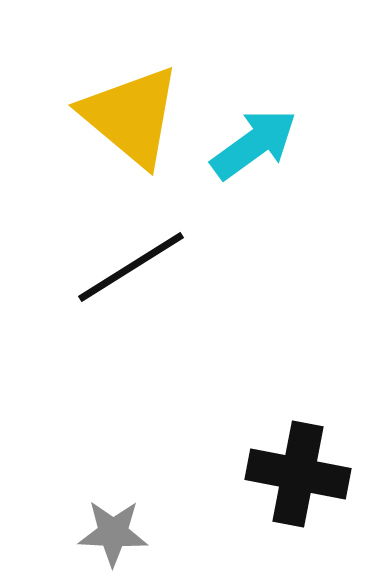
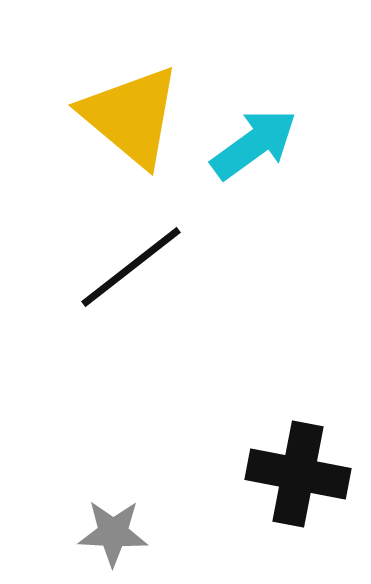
black line: rotated 6 degrees counterclockwise
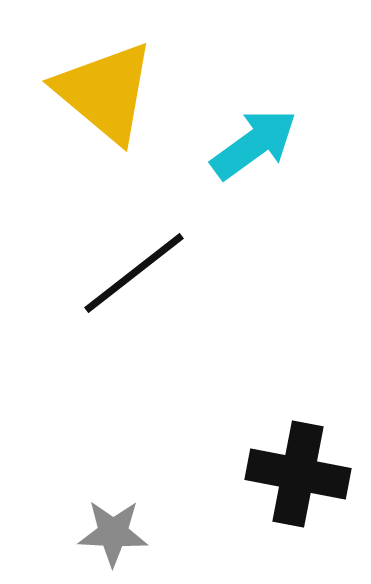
yellow triangle: moved 26 px left, 24 px up
black line: moved 3 px right, 6 px down
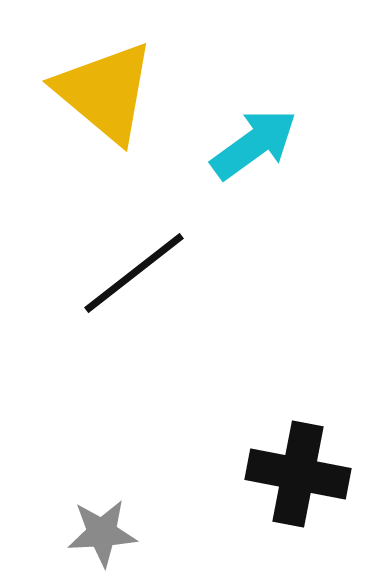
gray star: moved 11 px left; rotated 6 degrees counterclockwise
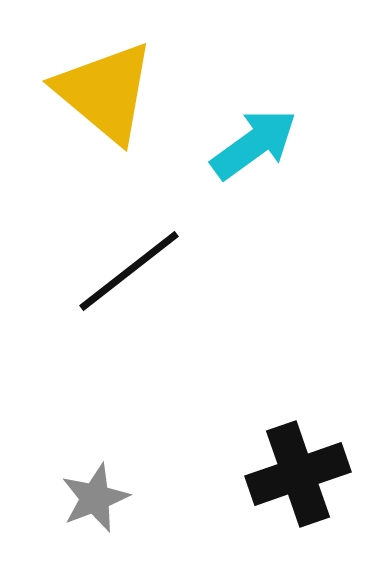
black line: moved 5 px left, 2 px up
black cross: rotated 30 degrees counterclockwise
gray star: moved 7 px left, 35 px up; rotated 18 degrees counterclockwise
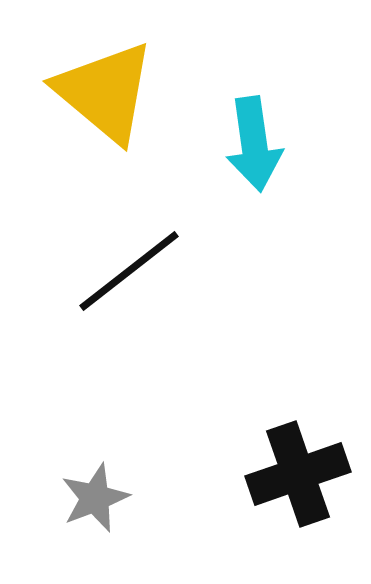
cyan arrow: rotated 118 degrees clockwise
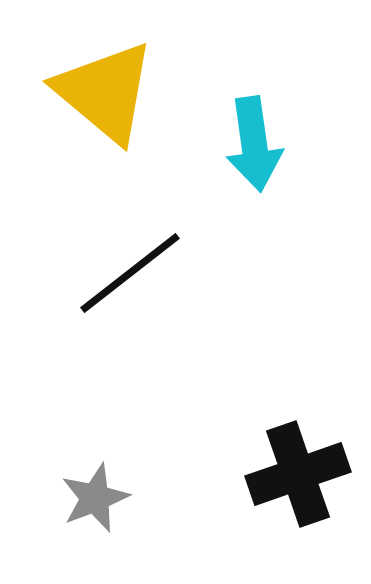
black line: moved 1 px right, 2 px down
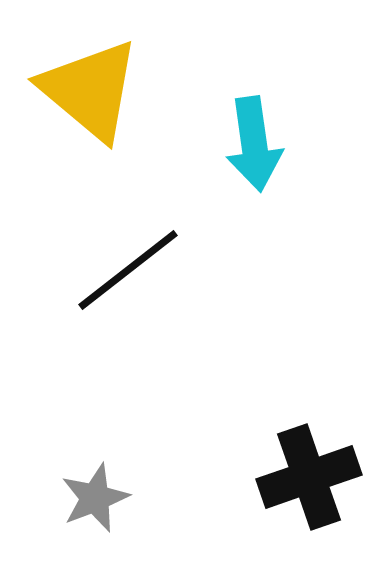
yellow triangle: moved 15 px left, 2 px up
black line: moved 2 px left, 3 px up
black cross: moved 11 px right, 3 px down
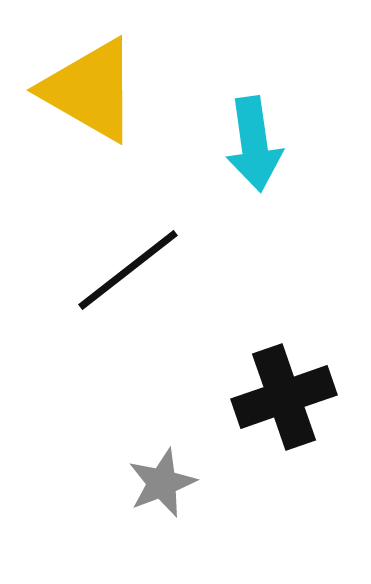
yellow triangle: rotated 10 degrees counterclockwise
black cross: moved 25 px left, 80 px up
gray star: moved 67 px right, 15 px up
